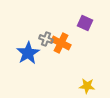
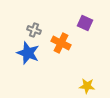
gray cross: moved 12 px left, 9 px up
blue star: rotated 20 degrees counterclockwise
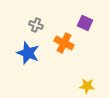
gray cross: moved 2 px right, 5 px up
orange cross: moved 3 px right
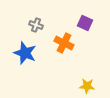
blue star: moved 3 px left
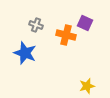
orange cross: moved 2 px right, 8 px up; rotated 12 degrees counterclockwise
yellow star: rotated 21 degrees counterclockwise
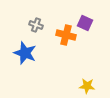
yellow star: rotated 21 degrees clockwise
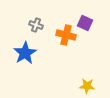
blue star: rotated 20 degrees clockwise
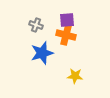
purple square: moved 18 px left, 3 px up; rotated 28 degrees counterclockwise
blue star: moved 17 px right; rotated 15 degrees clockwise
yellow star: moved 12 px left, 10 px up
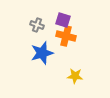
purple square: moved 4 px left; rotated 21 degrees clockwise
gray cross: moved 1 px right
orange cross: moved 1 px down
